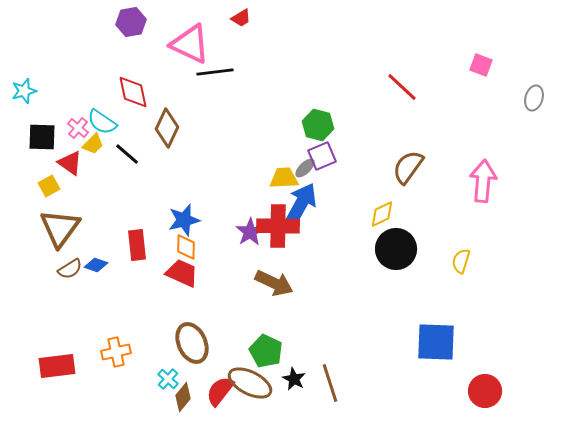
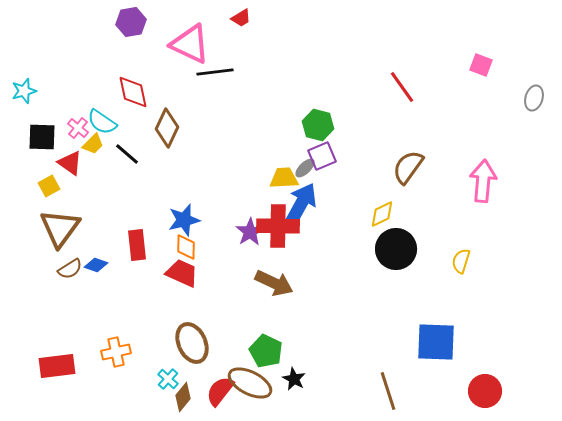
red line at (402, 87): rotated 12 degrees clockwise
brown line at (330, 383): moved 58 px right, 8 px down
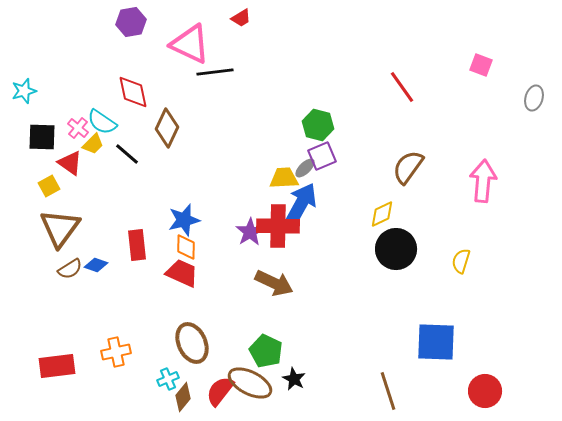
cyan cross at (168, 379): rotated 25 degrees clockwise
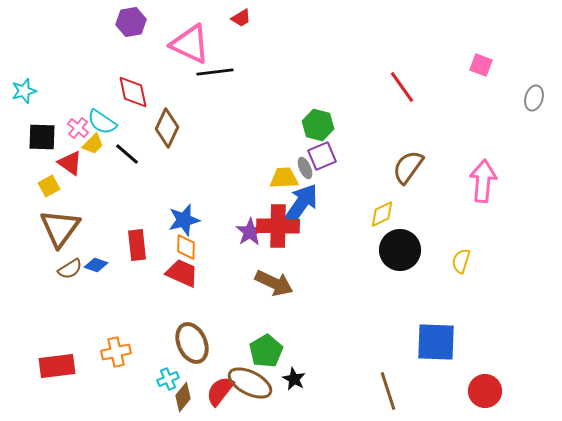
gray ellipse at (305, 168): rotated 70 degrees counterclockwise
blue arrow at (301, 204): rotated 6 degrees clockwise
black circle at (396, 249): moved 4 px right, 1 px down
green pentagon at (266, 351): rotated 16 degrees clockwise
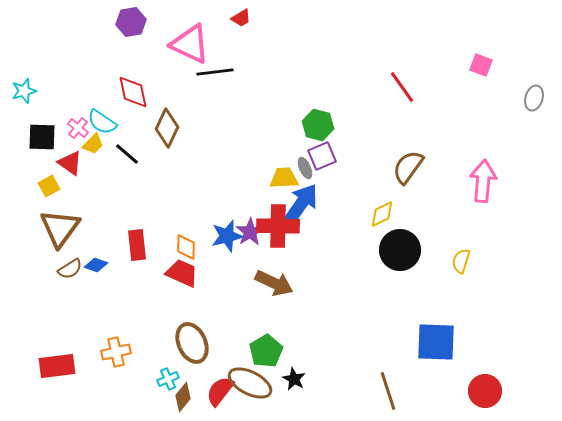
blue star at (184, 220): moved 43 px right, 16 px down
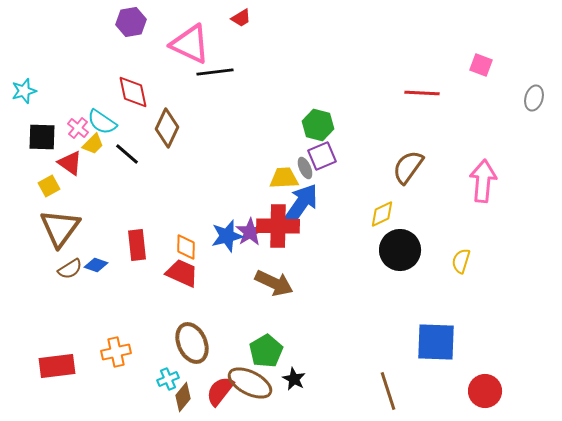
red line at (402, 87): moved 20 px right, 6 px down; rotated 52 degrees counterclockwise
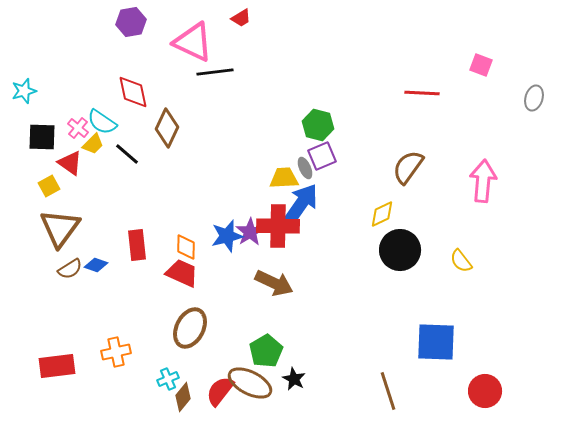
pink triangle at (190, 44): moved 3 px right, 2 px up
yellow semicircle at (461, 261): rotated 55 degrees counterclockwise
brown ellipse at (192, 343): moved 2 px left, 15 px up; rotated 51 degrees clockwise
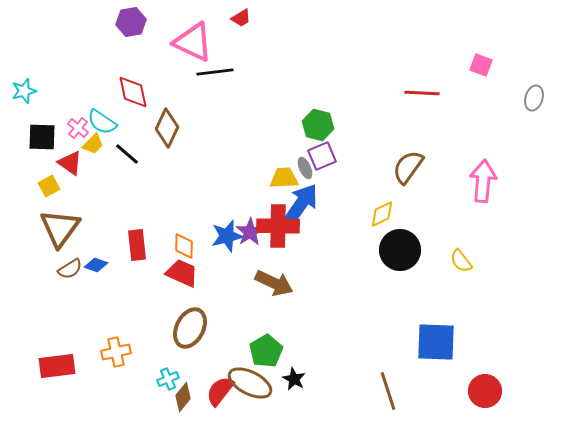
orange diamond at (186, 247): moved 2 px left, 1 px up
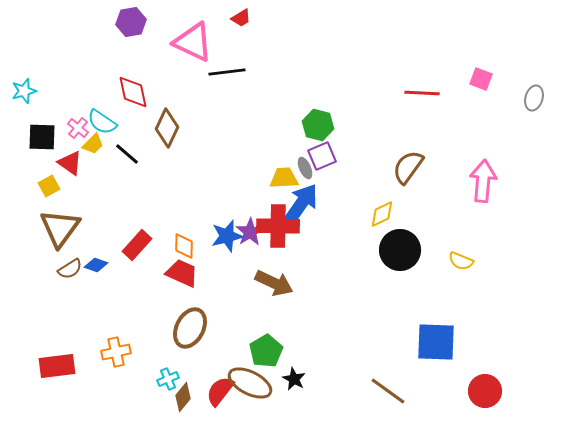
pink square at (481, 65): moved 14 px down
black line at (215, 72): moved 12 px right
red rectangle at (137, 245): rotated 48 degrees clockwise
yellow semicircle at (461, 261): rotated 30 degrees counterclockwise
brown line at (388, 391): rotated 36 degrees counterclockwise
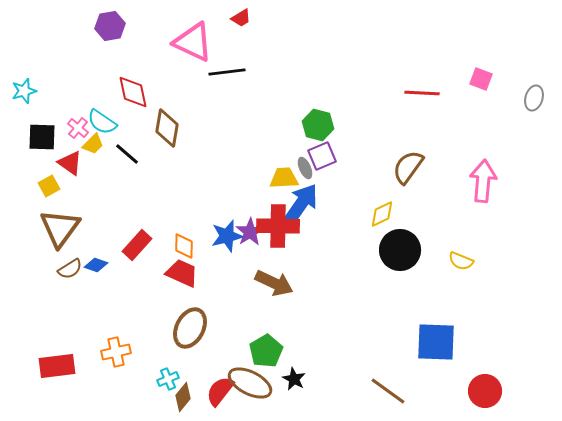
purple hexagon at (131, 22): moved 21 px left, 4 px down
brown diamond at (167, 128): rotated 15 degrees counterclockwise
